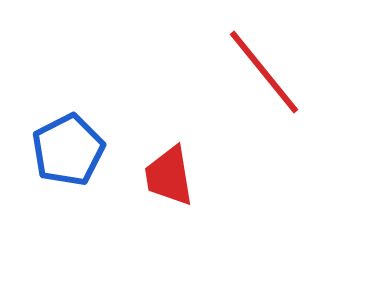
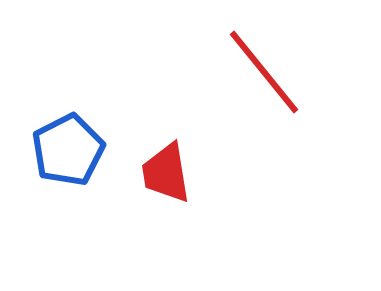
red trapezoid: moved 3 px left, 3 px up
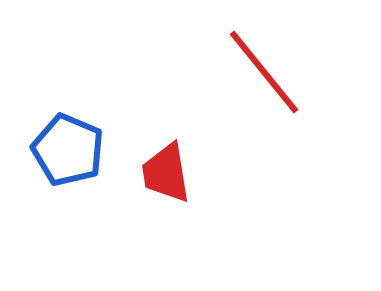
blue pentagon: rotated 22 degrees counterclockwise
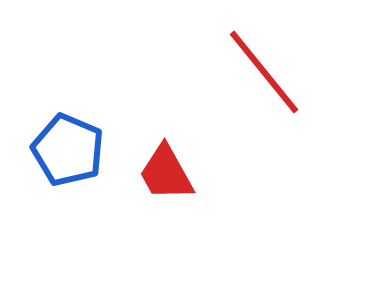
red trapezoid: rotated 20 degrees counterclockwise
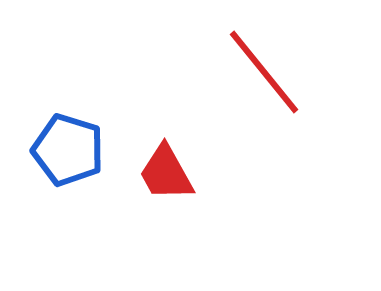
blue pentagon: rotated 6 degrees counterclockwise
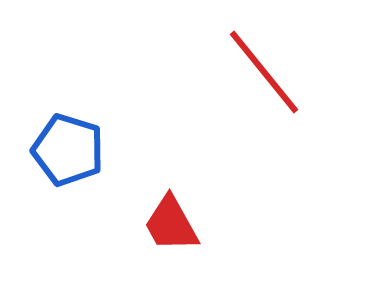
red trapezoid: moved 5 px right, 51 px down
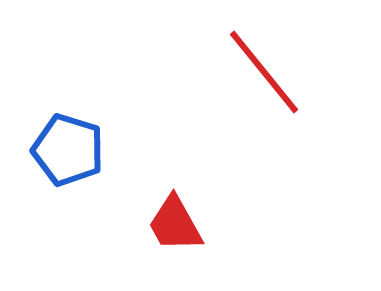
red trapezoid: moved 4 px right
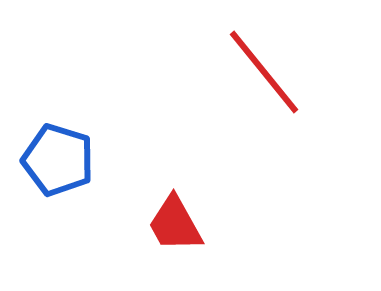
blue pentagon: moved 10 px left, 10 px down
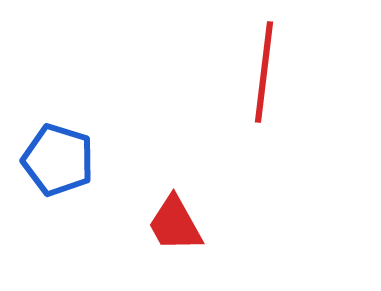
red line: rotated 46 degrees clockwise
